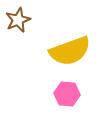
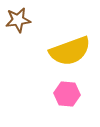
brown star: rotated 15 degrees clockwise
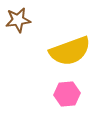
pink hexagon: rotated 10 degrees counterclockwise
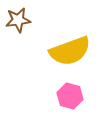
pink hexagon: moved 3 px right, 2 px down; rotated 20 degrees clockwise
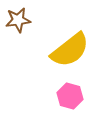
yellow semicircle: moved 1 px up; rotated 18 degrees counterclockwise
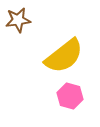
yellow semicircle: moved 6 px left, 6 px down
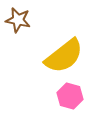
brown star: rotated 20 degrees clockwise
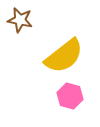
brown star: moved 2 px right
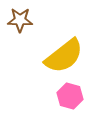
brown star: rotated 10 degrees counterclockwise
